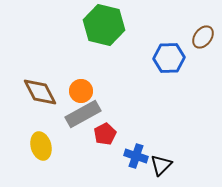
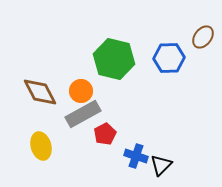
green hexagon: moved 10 px right, 34 px down
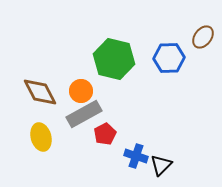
gray rectangle: moved 1 px right
yellow ellipse: moved 9 px up
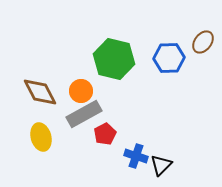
brown ellipse: moved 5 px down
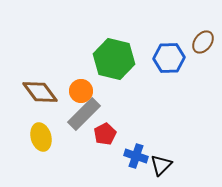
brown diamond: rotated 9 degrees counterclockwise
gray rectangle: rotated 16 degrees counterclockwise
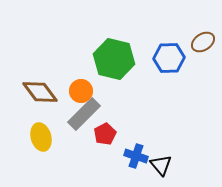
brown ellipse: rotated 20 degrees clockwise
black triangle: rotated 25 degrees counterclockwise
